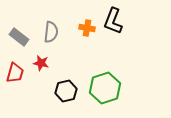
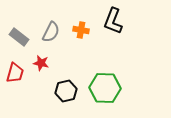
orange cross: moved 6 px left, 2 px down
gray semicircle: rotated 20 degrees clockwise
green hexagon: rotated 20 degrees clockwise
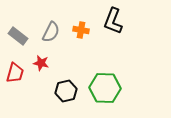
gray rectangle: moved 1 px left, 1 px up
